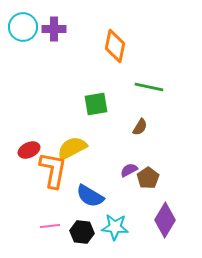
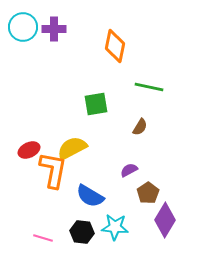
brown pentagon: moved 15 px down
pink line: moved 7 px left, 12 px down; rotated 24 degrees clockwise
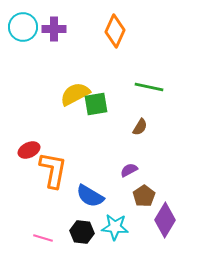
orange diamond: moved 15 px up; rotated 12 degrees clockwise
yellow semicircle: moved 3 px right, 54 px up
brown pentagon: moved 4 px left, 3 px down
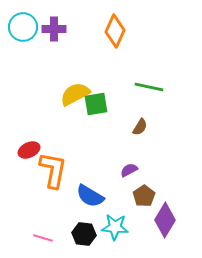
black hexagon: moved 2 px right, 2 px down
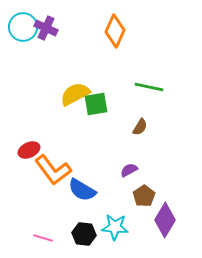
purple cross: moved 8 px left, 1 px up; rotated 25 degrees clockwise
orange L-shape: rotated 132 degrees clockwise
blue semicircle: moved 8 px left, 6 px up
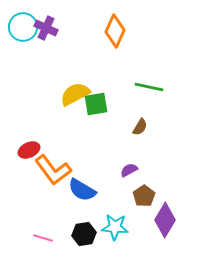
black hexagon: rotated 15 degrees counterclockwise
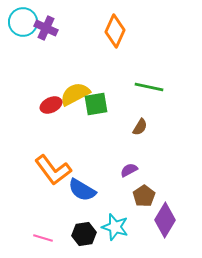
cyan circle: moved 5 px up
red ellipse: moved 22 px right, 45 px up
cyan star: rotated 12 degrees clockwise
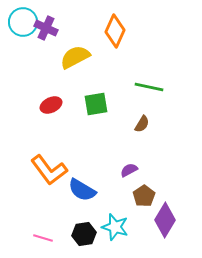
yellow semicircle: moved 37 px up
brown semicircle: moved 2 px right, 3 px up
orange L-shape: moved 4 px left
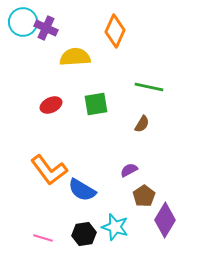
yellow semicircle: rotated 24 degrees clockwise
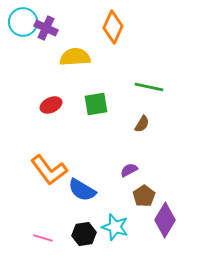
orange diamond: moved 2 px left, 4 px up
